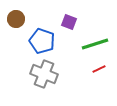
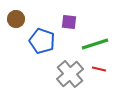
purple square: rotated 14 degrees counterclockwise
red line: rotated 40 degrees clockwise
gray cross: moved 26 px right; rotated 28 degrees clockwise
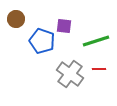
purple square: moved 5 px left, 4 px down
green line: moved 1 px right, 3 px up
red line: rotated 16 degrees counterclockwise
gray cross: rotated 12 degrees counterclockwise
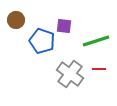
brown circle: moved 1 px down
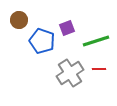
brown circle: moved 3 px right
purple square: moved 3 px right, 2 px down; rotated 28 degrees counterclockwise
gray cross: moved 1 px up; rotated 20 degrees clockwise
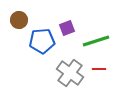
blue pentagon: rotated 25 degrees counterclockwise
gray cross: rotated 20 degrees counterclockwise
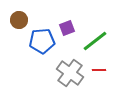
green line: moved 1 px left; rotated 20 degrees counterclockwise
red line: moved 1 px down
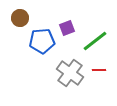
brown circle: moved 1 px right, 2 px up
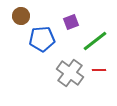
brown circle: moved 1 px right, 2 px up
purple square: moved 4 px right, 6 px up
blue pentagon: moved 2 px up
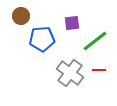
purple square: moved 1 px right, 1 px down; rotated 14 degrees clockwise
